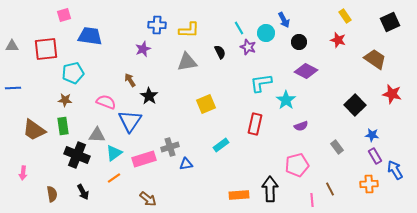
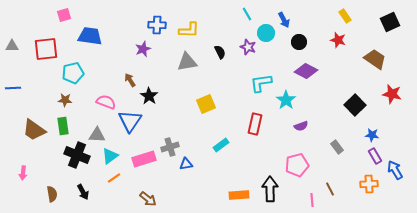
cyan line at (239, 28): moved 8 px right, 14 px up
cyan triangle at (114, 153): moved 4 px left, 3 px down
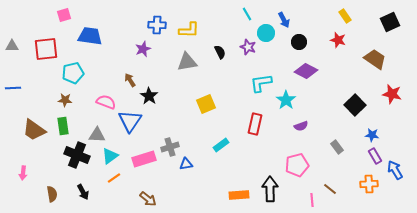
brown line at (330, 189): rotated 24 degrees counterclockwise
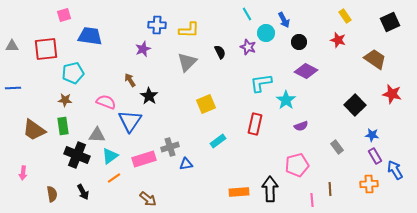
gray triangle at (187, 62): rotated 35 degrees counterclockwise
cyan rectangle at (221, 145): moved 3 px left, 4 px up
brown line at (330, 189): rotated 48 degrees clockwise
orange rectangle at (239, 195): moved 3 px up
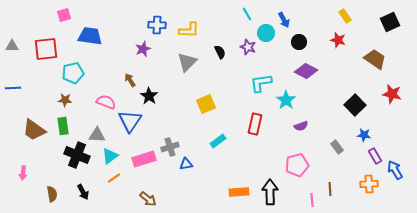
blue star at (372, 135): moved 8 px left
black arrow at (270, 189): moved 3 px down
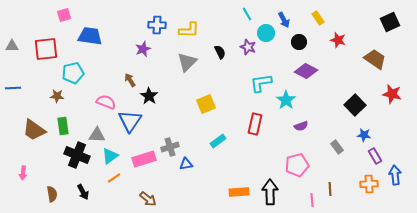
yellow rectangle at (345, 16): moved 27 px left, 2 px down
brown star at (65, 100): moved 8 px left, 4 px up
blue arrow at (395, 170): moved 5 px down; rotated 24 degrees clockwise
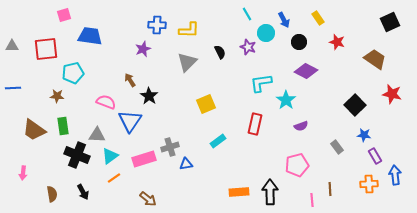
red star at (338, 40): moved 1 px left, 2 px down
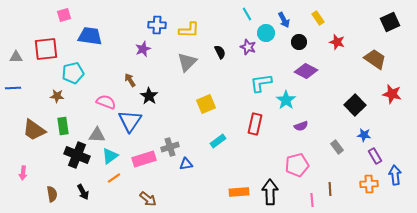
gray triangle at (12, 46): moved 4 px right, 11 px down
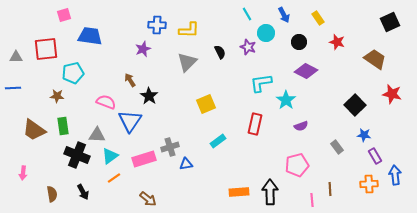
blue arrow at (284, 20): moved 5 px up
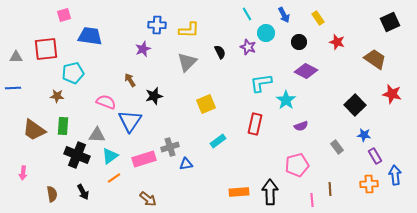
black star at (149, 96): moved 5 px right; rotated 24 degrees clockwise
green rectangle at (63, 126): rotated 12 degrees clockwise
